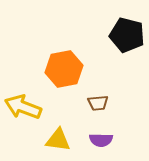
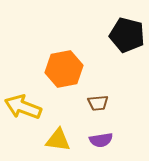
purple semicircle: rotated 10 degrees counterclockwise
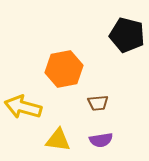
yellow arrow: rotated 6 degrees counterclockwise
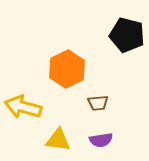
orange hexagon: moved 3 px right; rotated 15 degrees counterclockwise
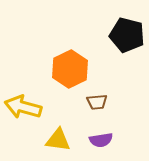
orange hexagon: moved 3 px right
brown trapezoid: moved 1 px left, 1 px up
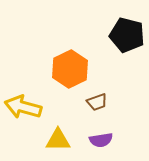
brown trapezoid: rotated 15 degrees counterclockwise
yellow triangle: rotated 8 degrees counterclockwise
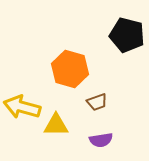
orange hexagon: rotated 18 degrees counterclockwise
yellow arrow: moved 1 px left
yellow triangle: moved 2 px left, 15 px up
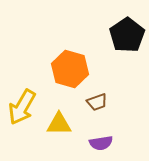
black pentagon: rotated 24 degrees clockwise
yellow arrow: rotated 75 degrees counterclockwise
yellow triangle: moved 3 px right, 1 px up
purple semicircle: moved 3 px down
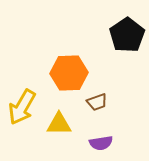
orange hexagon: moved 1 px left, 4 px down; rotated 18 degrees counterclockwise
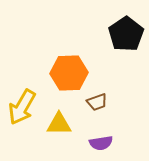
black pentagon: moved 1 px left, 1 px up
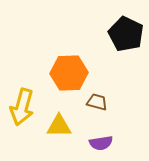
black pentagon: rotated 12 degrees counterclockwise
brown trapezoid: rotated 145 degrees counterclockwise
yellow arrow: rotated 15 degrees counterclockwise
yellow triangle: moved 2 px down
